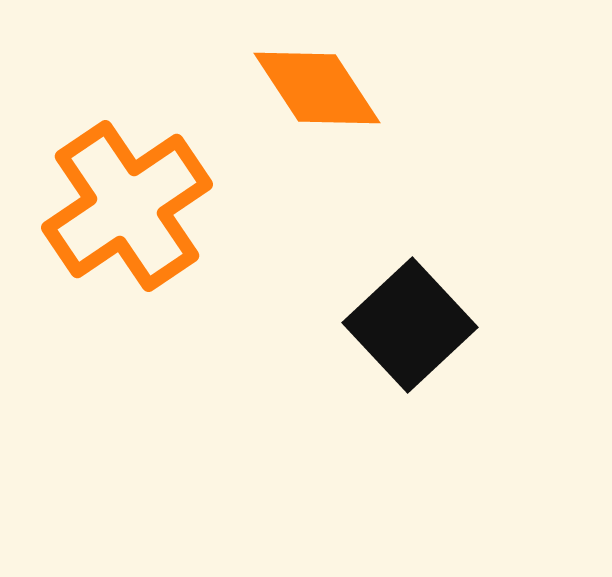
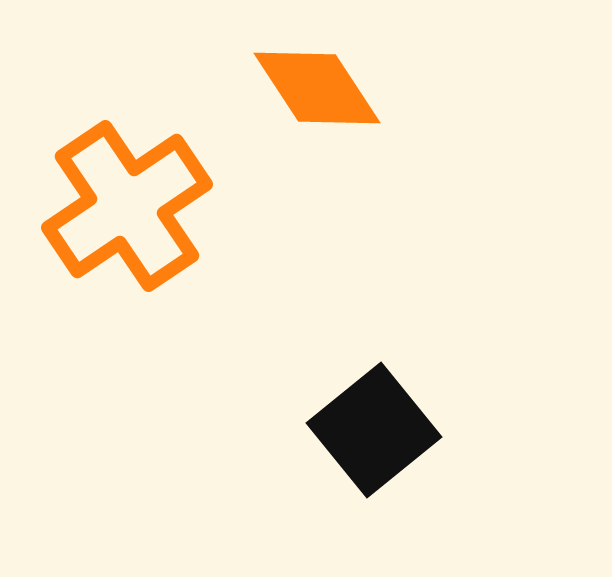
black square: moved 36 px left, 105 px down; rotated 4 degrees clockwise
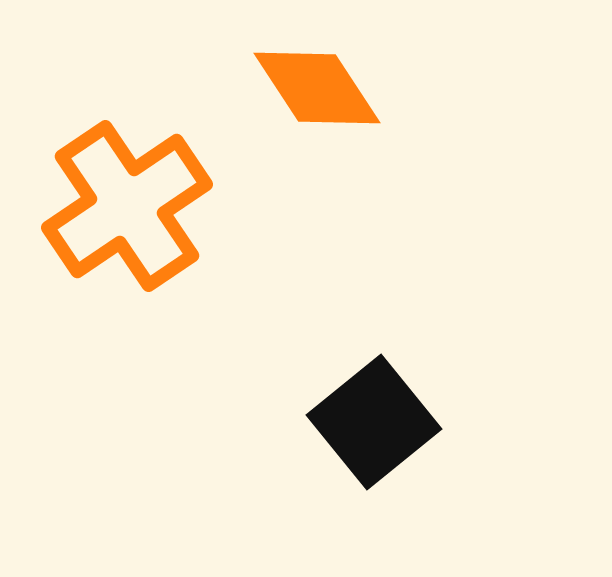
black square: moved 8 px up
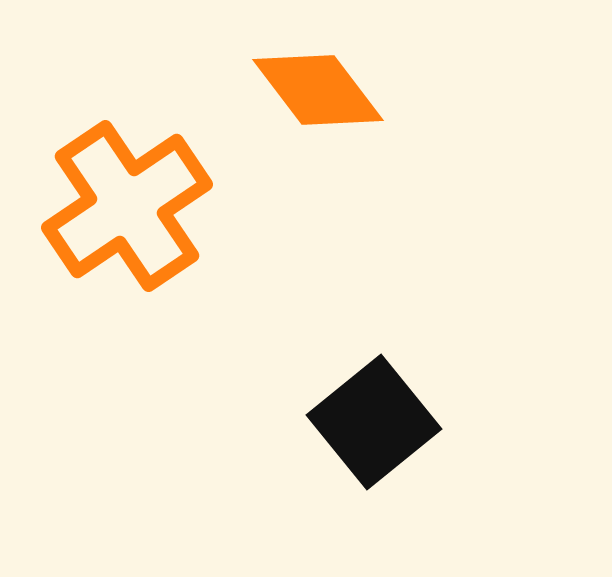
orange diamond: moved 1 px right, 2 px down; rotated 4 degrees counterclockwise
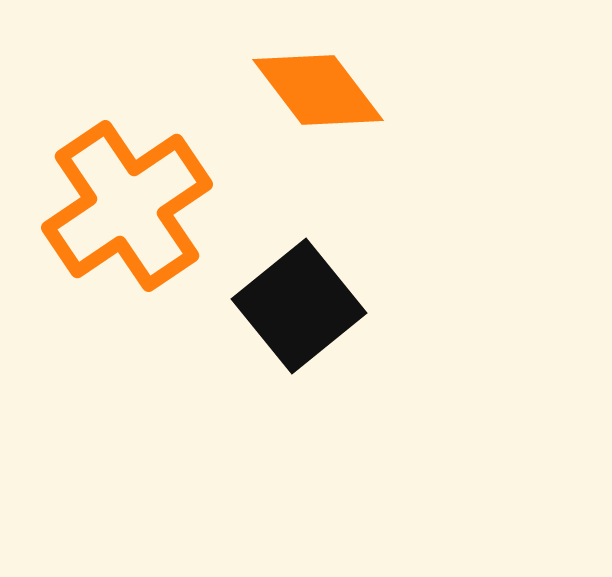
black square: moved 75 px left, 116 px up
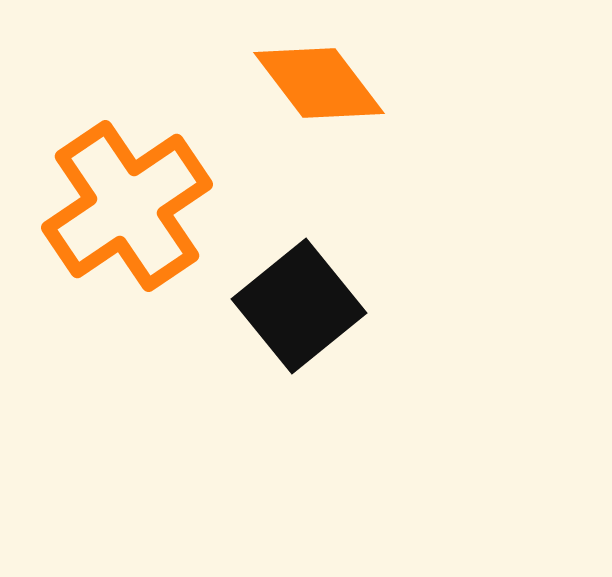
orange diamond: moved 1 px right, 7 px up
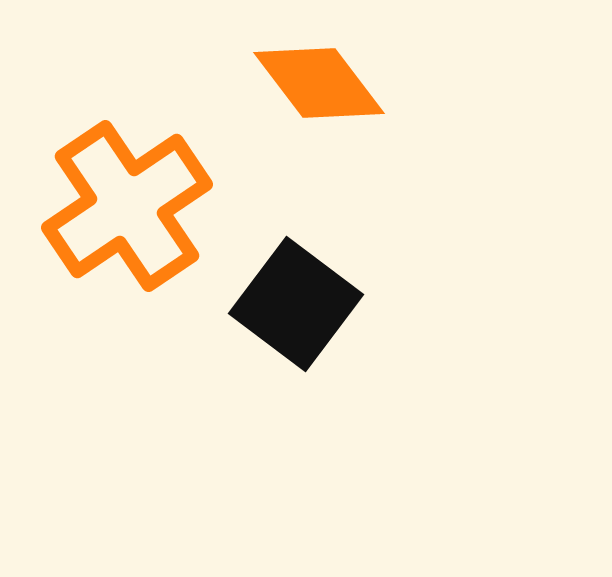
black square: moved 3 px left, 2 px up; rotated 14 degrees counterclockwise
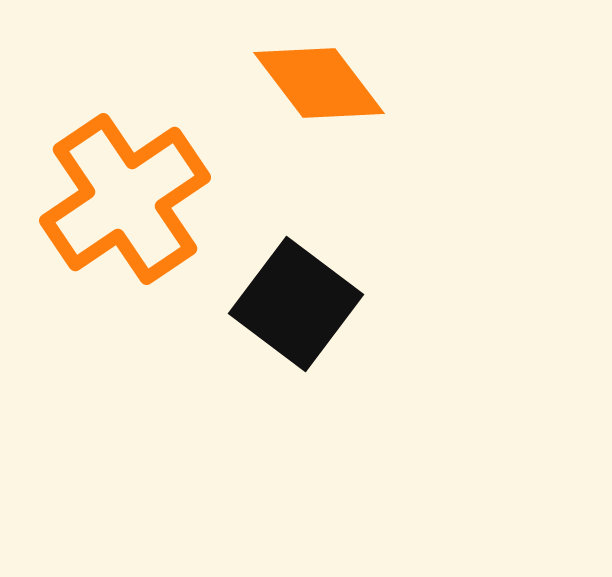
orange cross: moved 2 px left, 7 px up
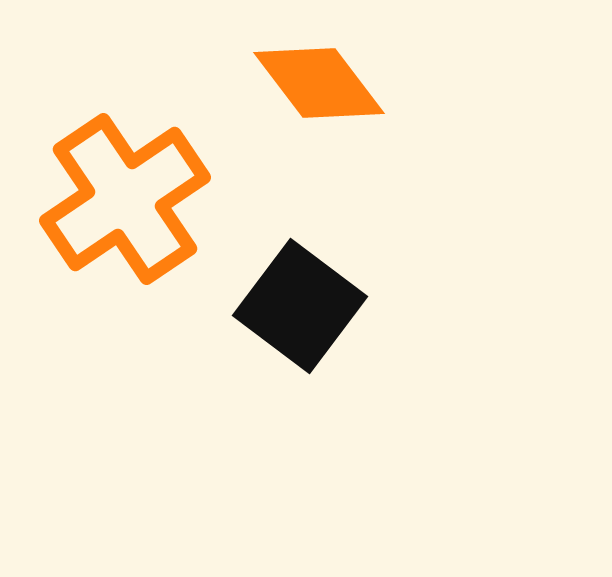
black square: moved 4 px right, 2 px down
